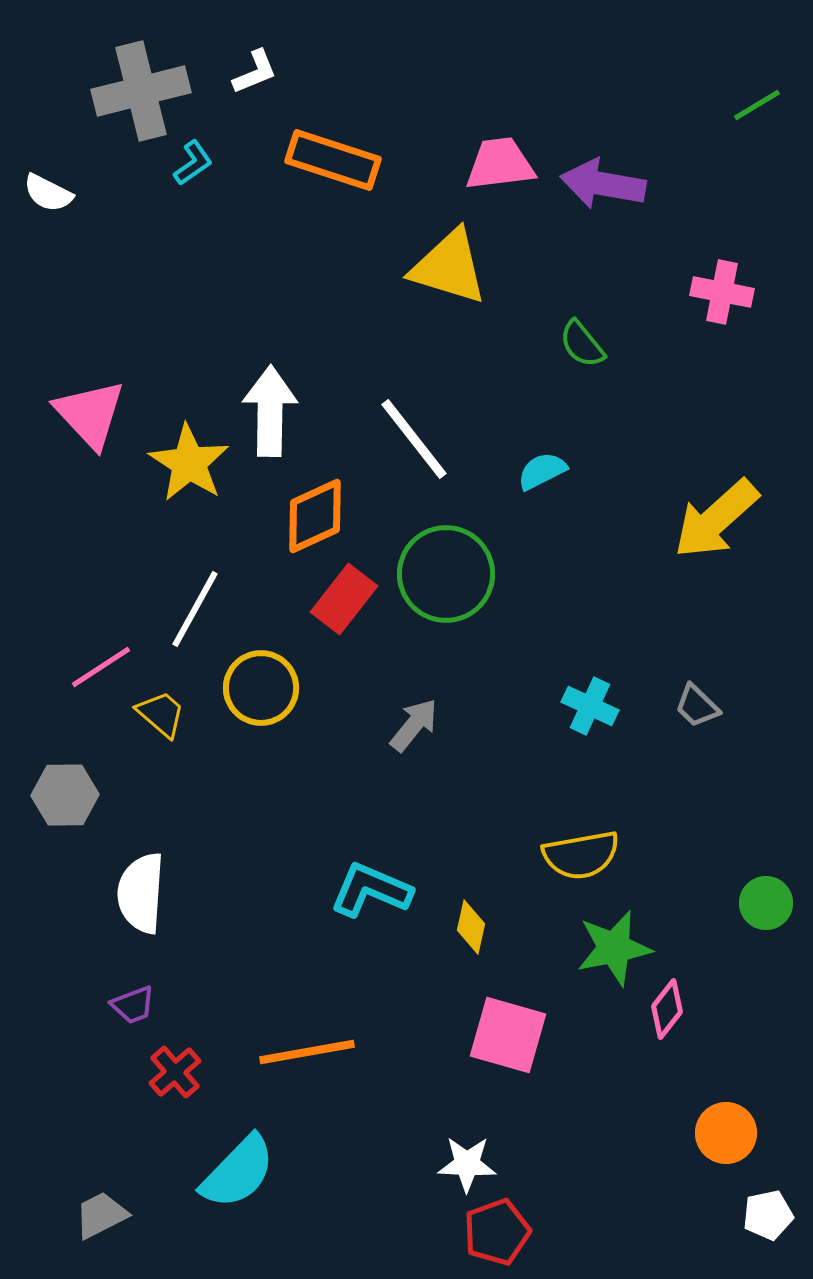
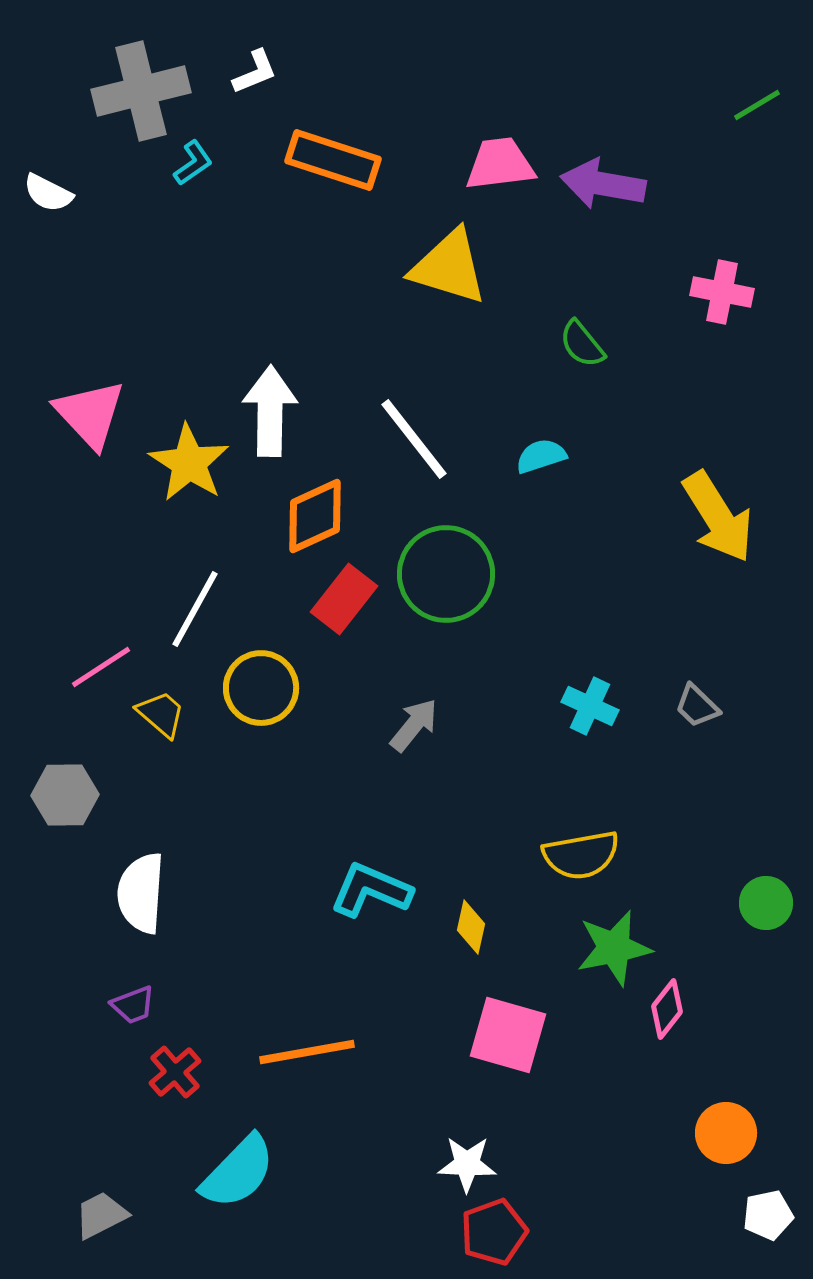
cyan semicircle at (542, 471): moved 1 px left, 15 px up; rotated 9 degrees clockwise
yellow arrow at (716, 519): moved 2 px right, 2 px up; rotated 80 degrees counterclockwise
red pentagon at (497, 1232): moved 3 px left
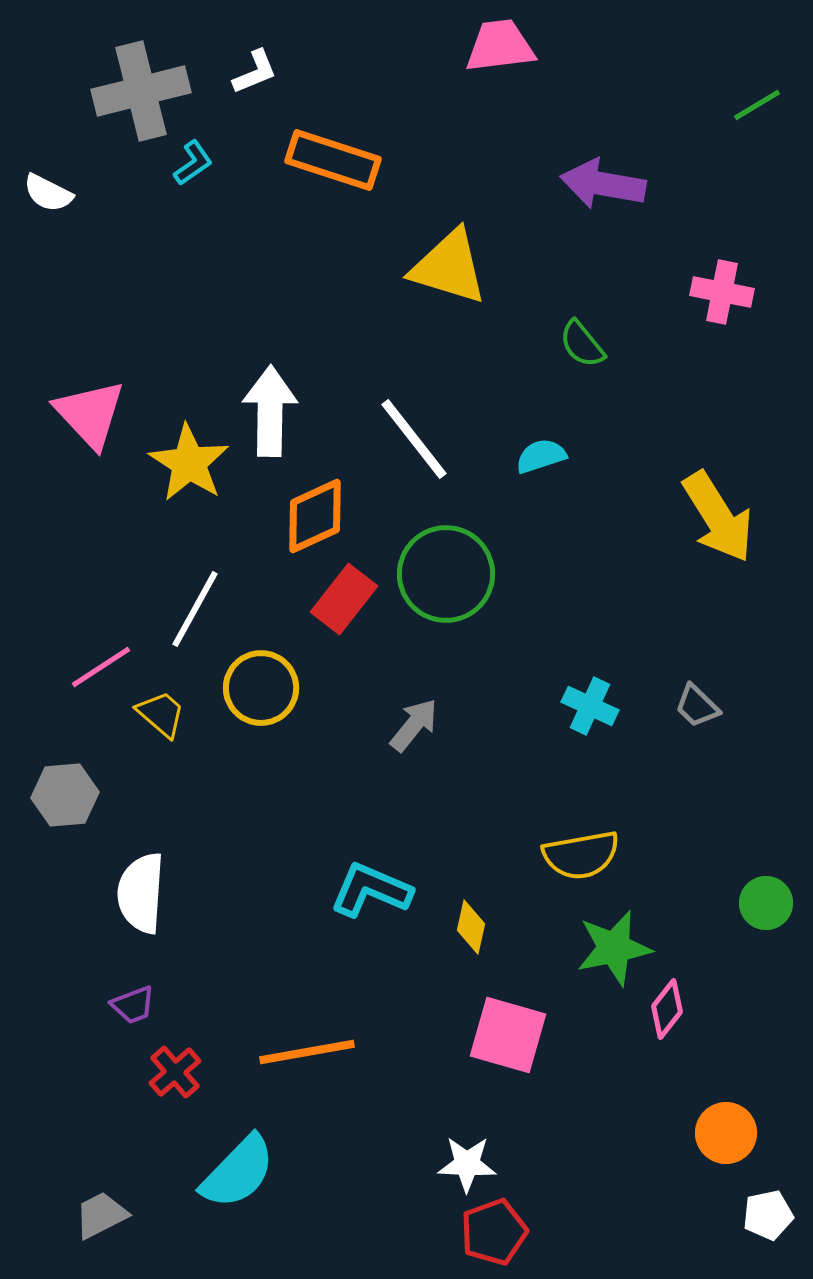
pink trapezoid at (500, 164): moved 118 px up
gray hexagon at (65, 795): rotated 4 degrees counterclockwise
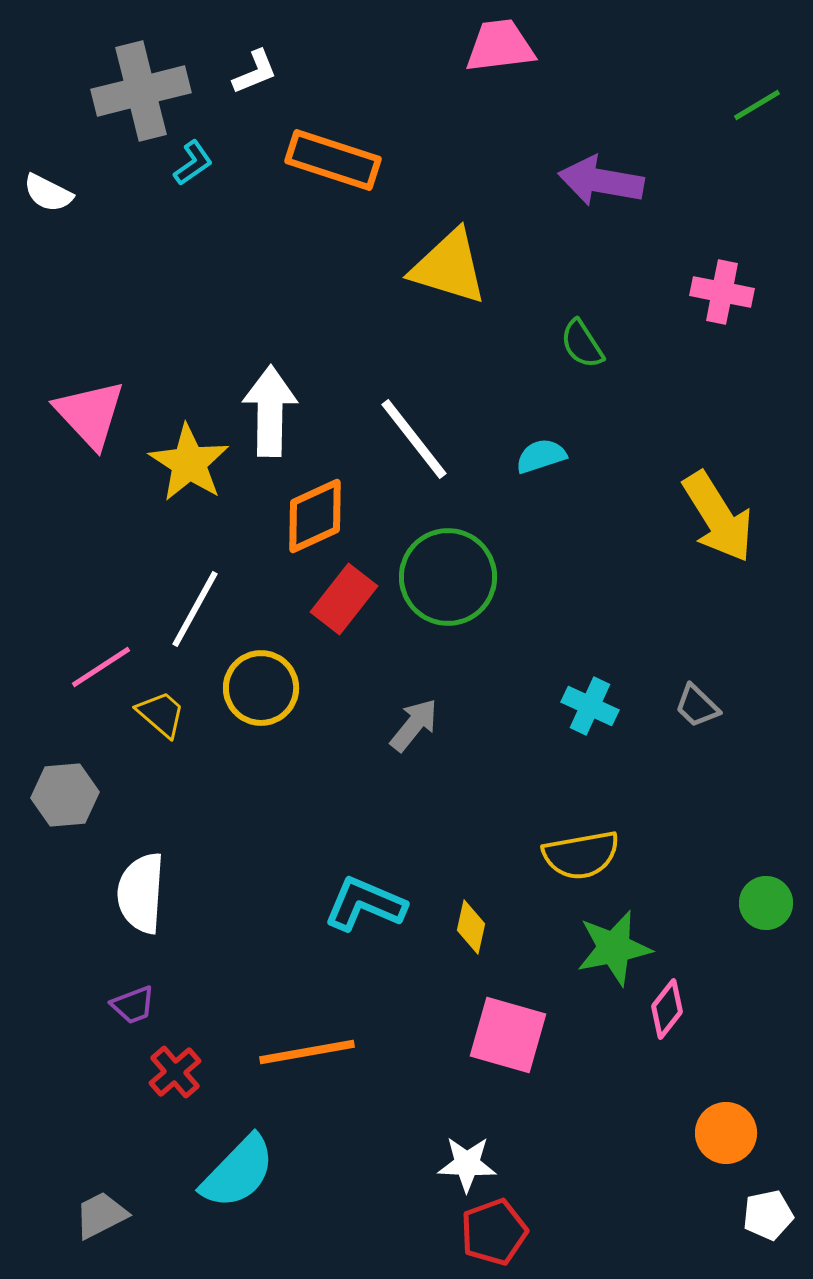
purple arrow at (603, 184): moved 2 px left, 3 px up
green semicircle at (582, 344): rotated 6 degrees clockwise
green circle at (446, 574): moved 2 px right, 3 px down
cyan L-shape at (371, 890): moved 6 px left, 14 px down
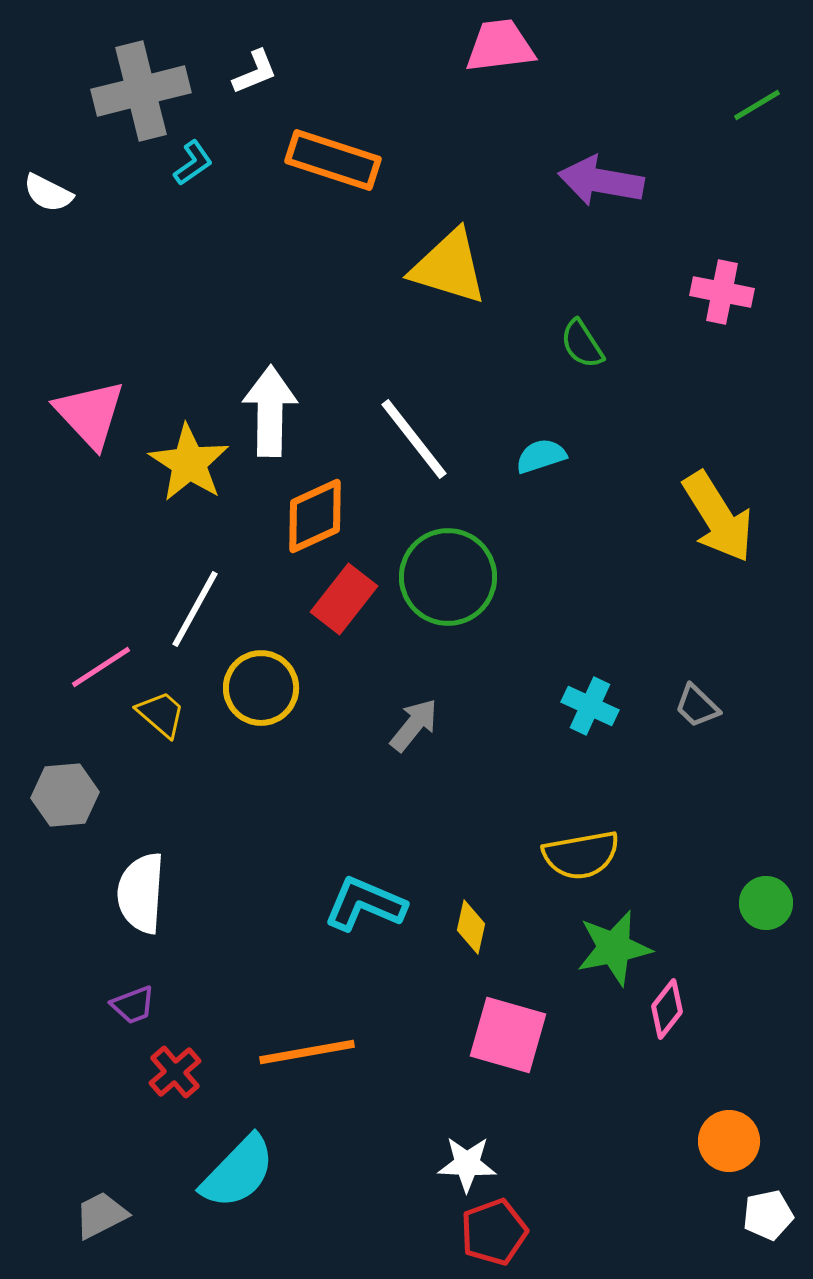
orange circle at (726, 1133): moved 3 px right, 8 px down
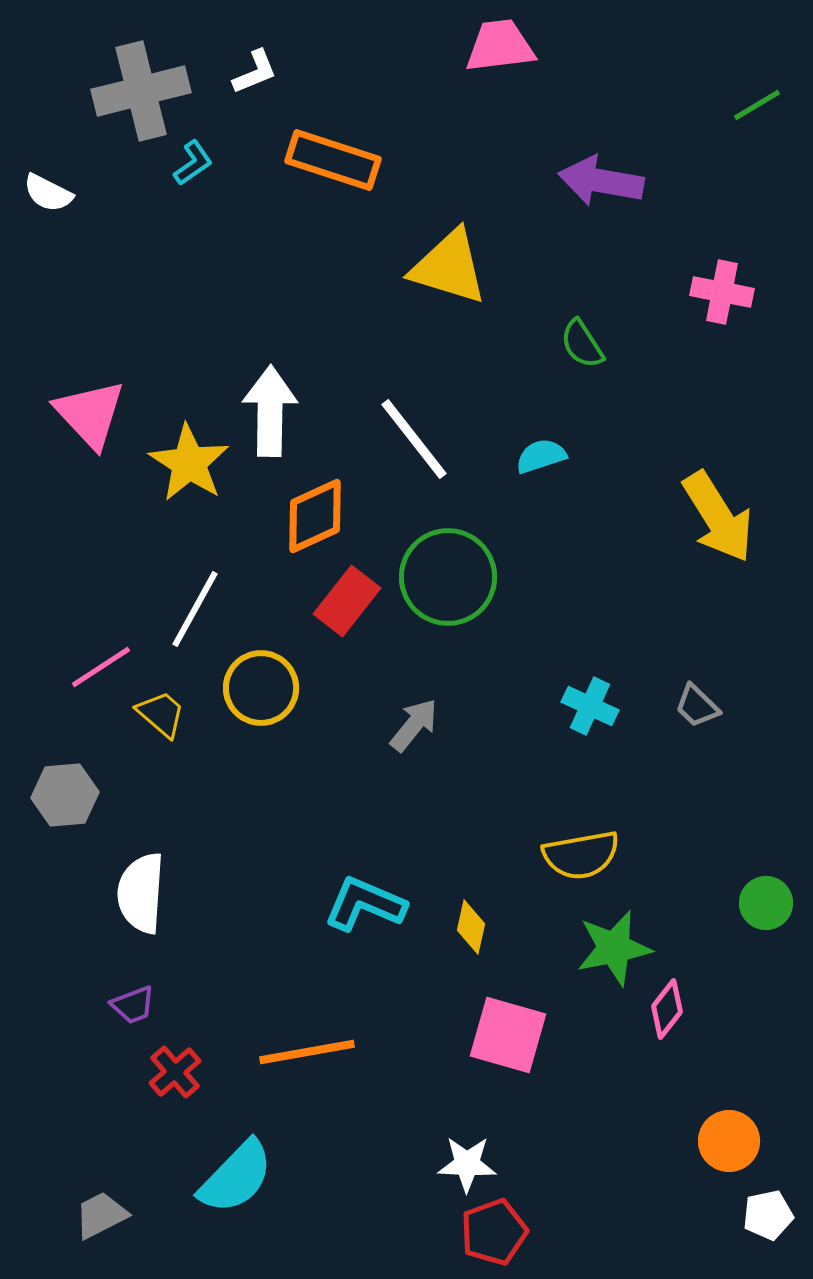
red rectangle at (344, 599): moved 3 px right, 2 px down
cyan semicircle at (238, 1172): moved 2 px left, 5 px down
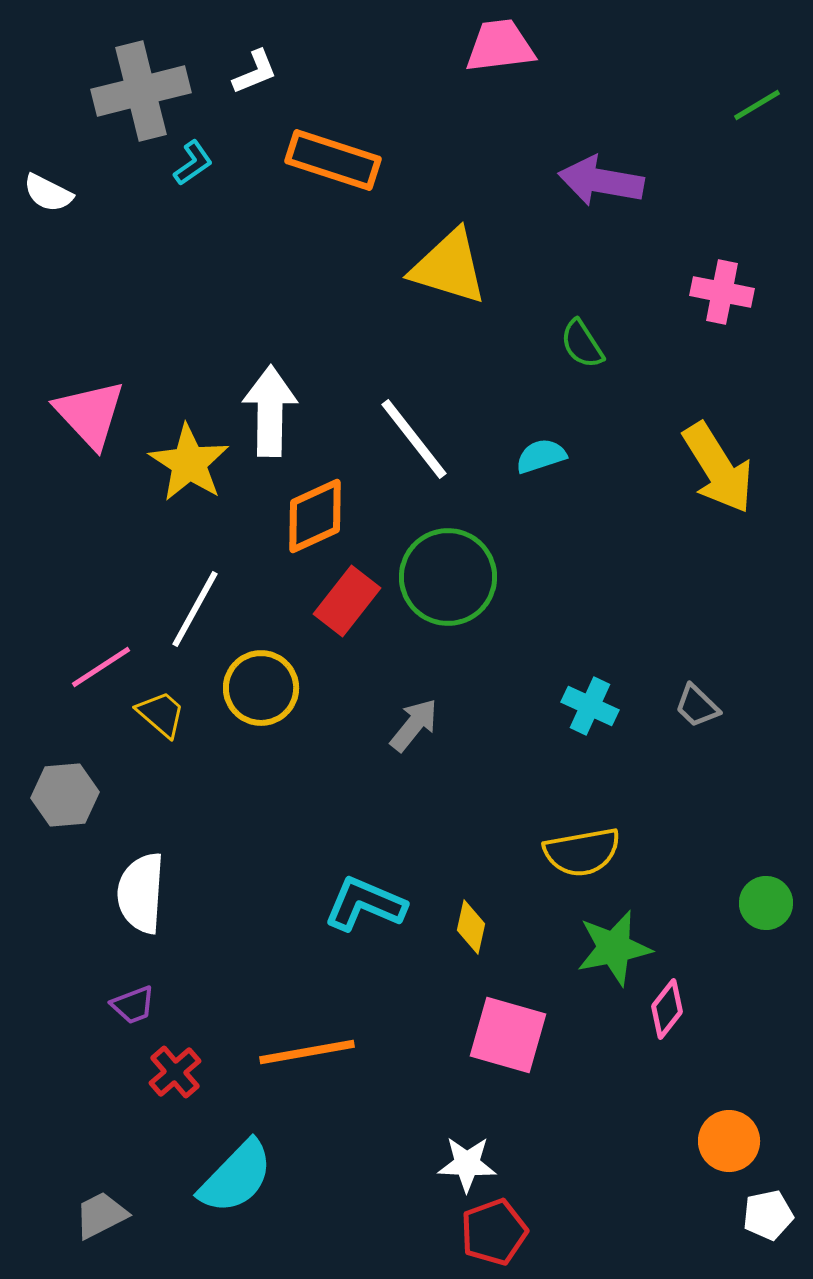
yellow arrow at (718, 517): moved 49 px up
yellow semicircle at (581, 855): moved 1 px right, 3 px up
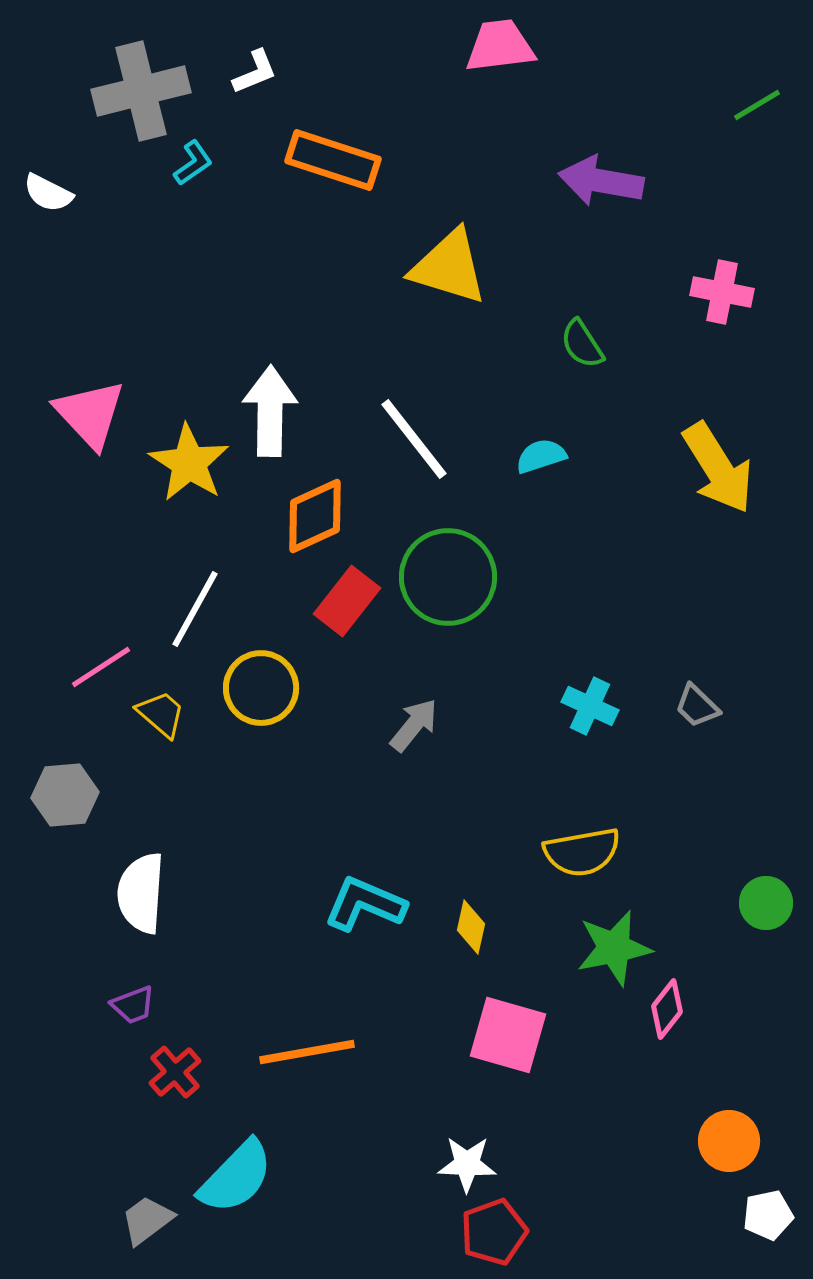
gray trapezoid at (101, 1215): moved 46 px right, 5 px down; rotated 10 degrees counterclockwise
